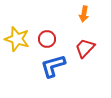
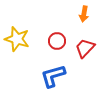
red circle: moved 10 px right, 2 px down
blue L-shape: moved 10 px down
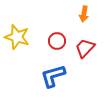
yellow star: moved 2 px up
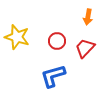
orange arrow: moved 4 px right, 3 px down
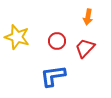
blue L-shape: rotated 8 degrees clockwise
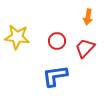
yellow star: rotated 10 degrees counterclockwise
blue L-shape: moved 2 px right
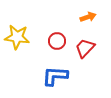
orange arrow: rotated 119 degrees counterclockwise
blue L-shape: rotated 12 degrees clockwise
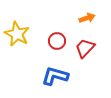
orange arrow: moved 1 px left, 1 px down
yellow star: moved 3 px up; rotated 20 degrees clockwise
blue L-shape: rotated 12 degrees clockwise
